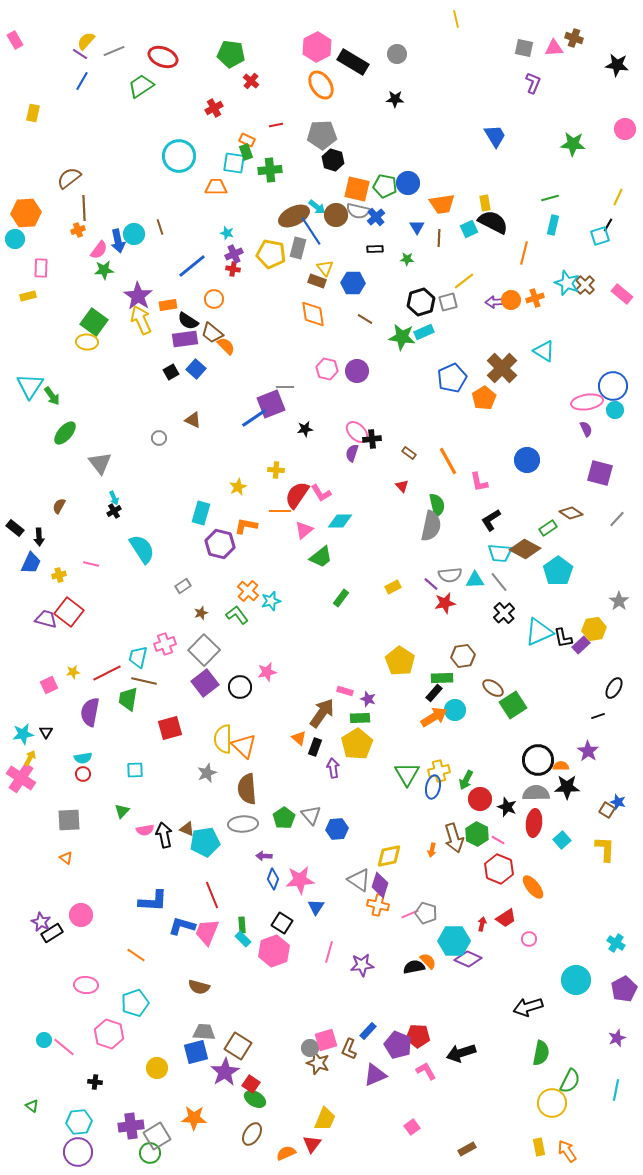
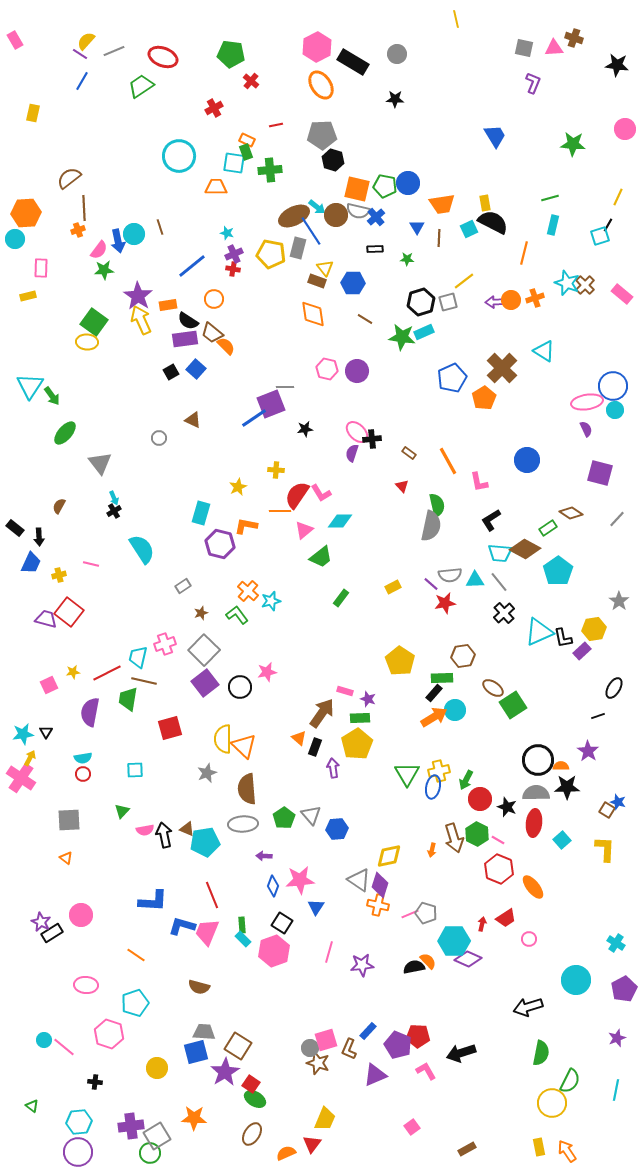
purple rectangle at (581, 645): moved 1 px right, 6 px down
blue diamond at (273, 879): moved 7 px down
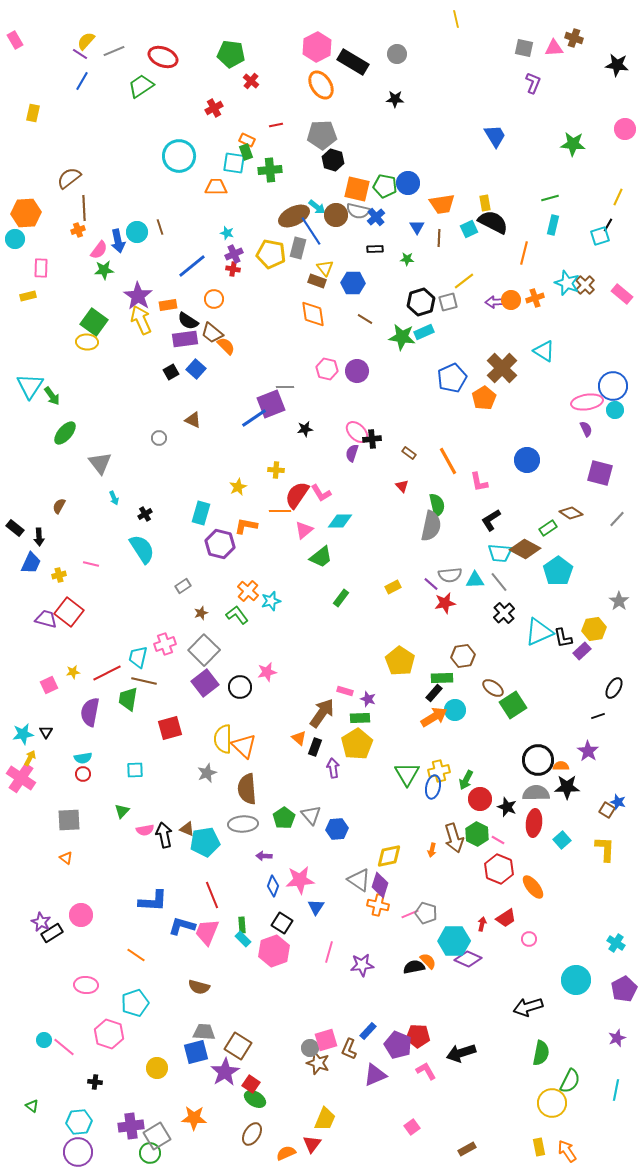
cyan circle at (134, 234): moved 3 px right, 2 px up
black cross at (114, 511): moved 31 px right, 3 px down
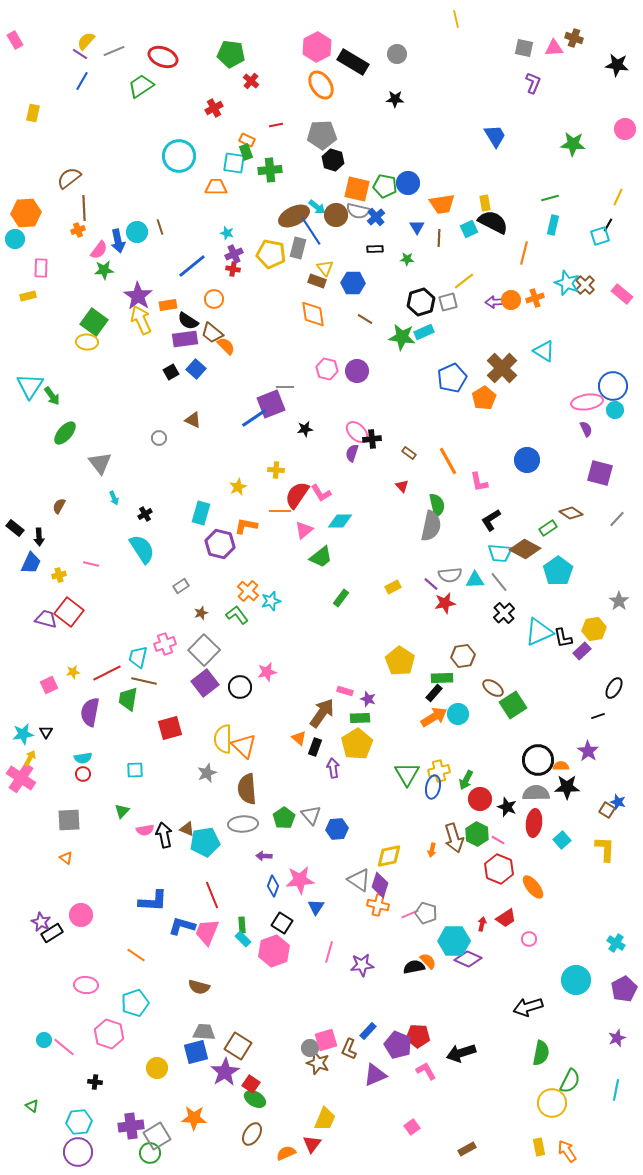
gray rectangle at (183, 586): moved 2 px left
cyan circle at (455, 710): moved 3 px right, 4 px down
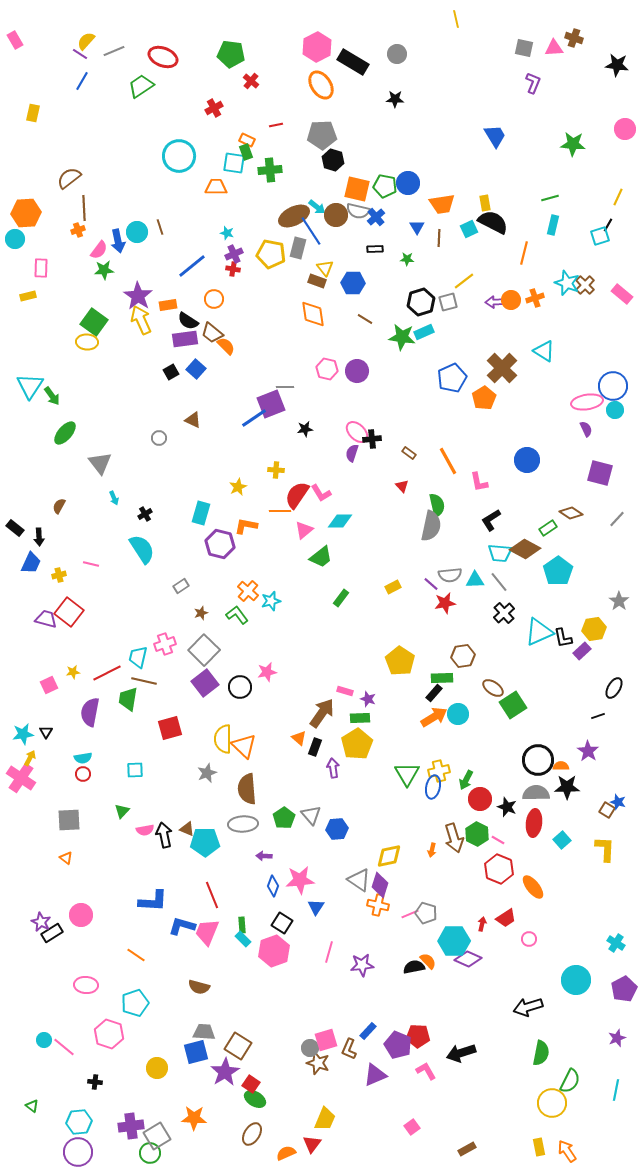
cyan pentagon at (205, 842): rotated 8 degrees clockwise
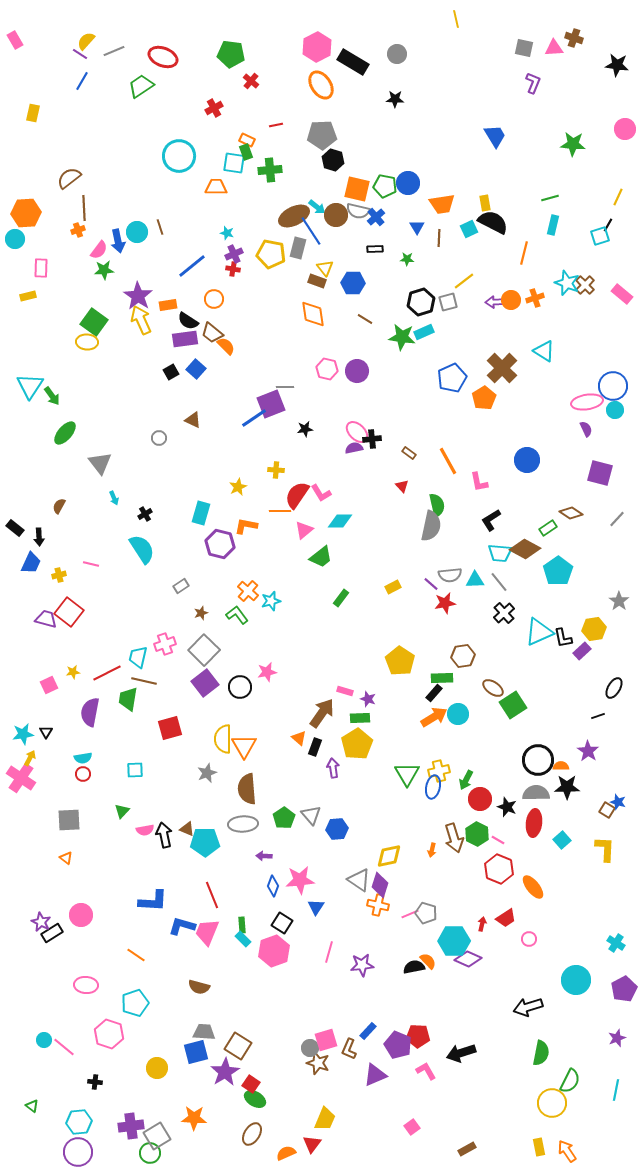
purple semicircle at (352, 453): moved 2 px right, 5 px up; rotated 60 degrees clockwise
orange triangle at (244, 746): rotated 16 degrees clockwise
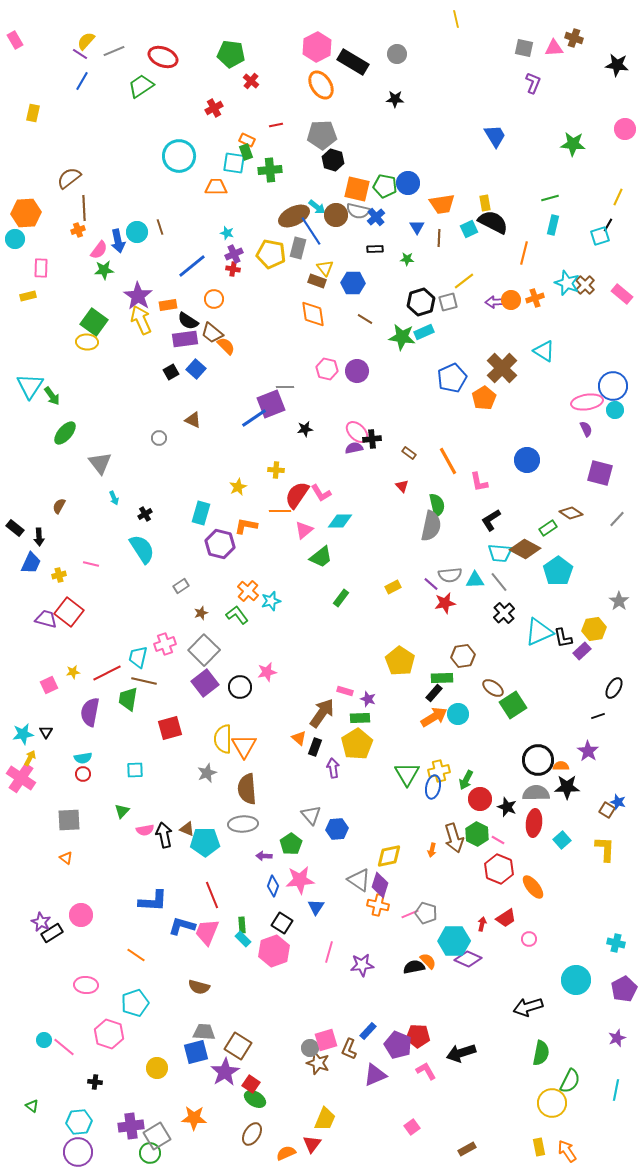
green pentagon at (284, 818): moved 7 px right, 26 px down
cyan cross at (616, 943): rotated 18 degrees counterclockwise
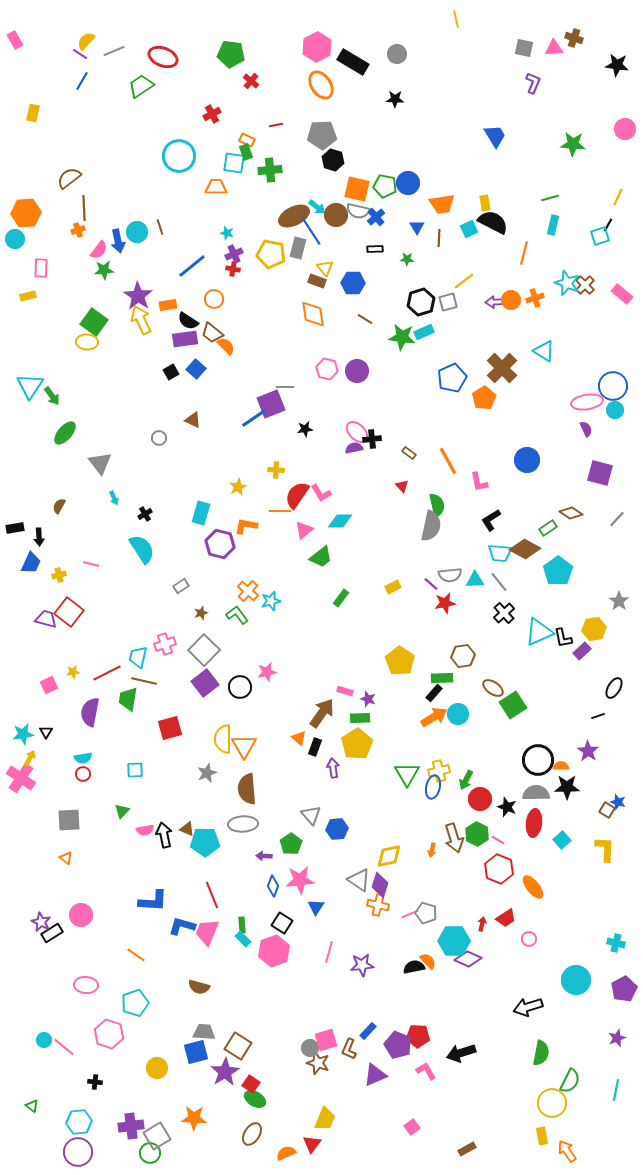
red cross at (214, 108): moved 2 px left, 6 px down
black rectangle at (15, 528): rotated 48 degrees counterclockwise
yellow rectangle at (539, 1147): moved 3 px right, 11 px up
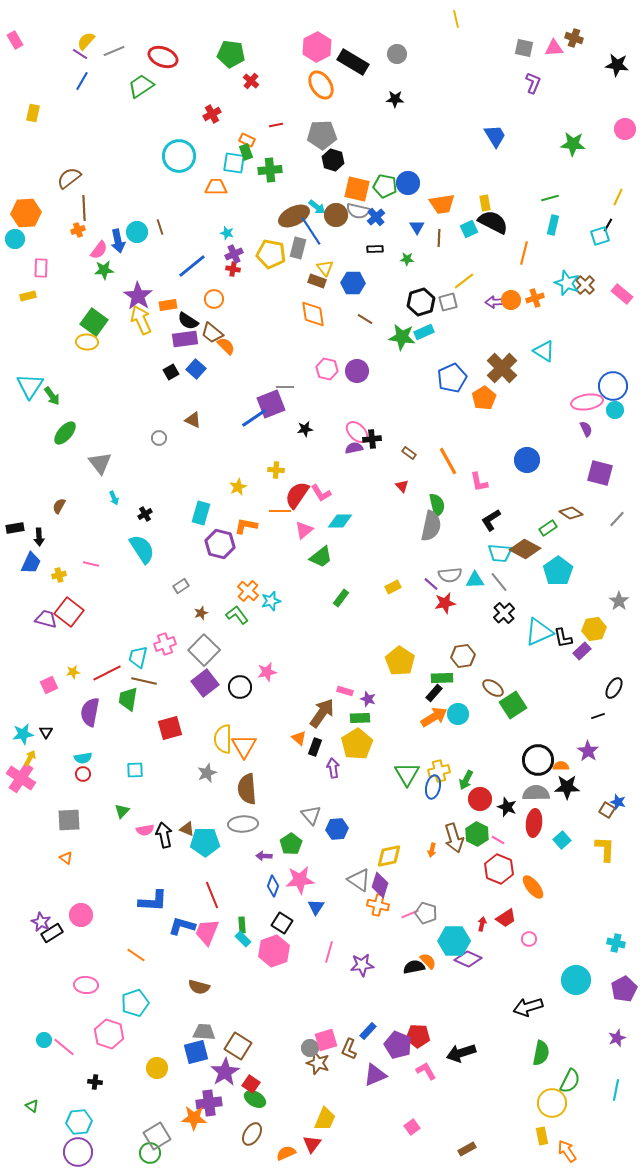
purple cross at (131, 1126): moved 78 px right, 23 px up
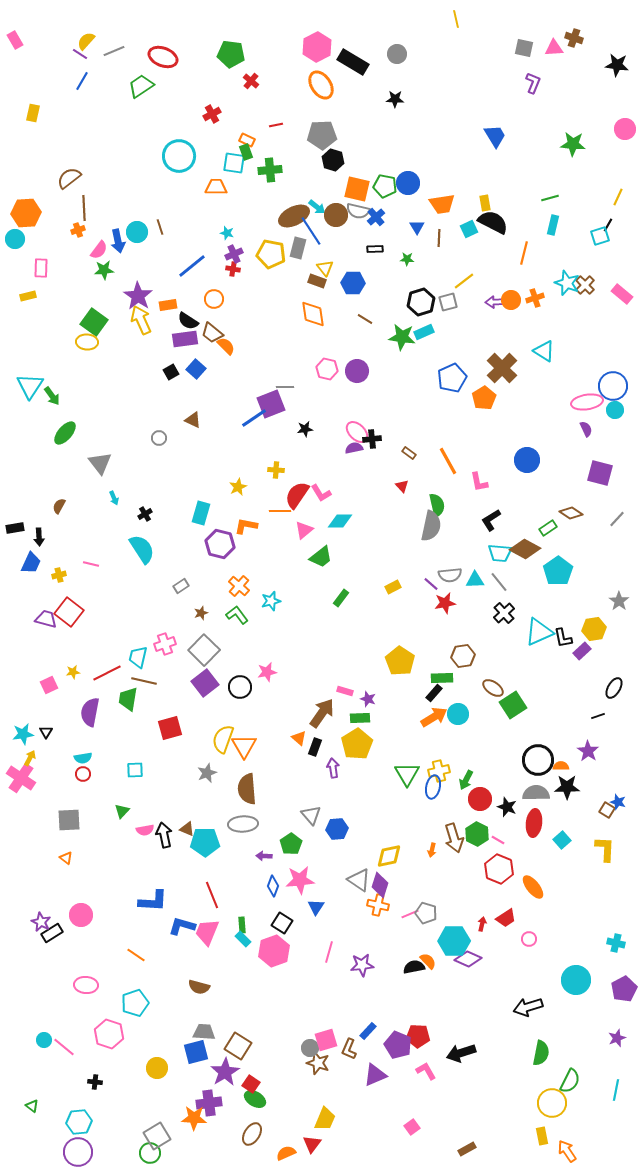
orange cross at (248, 591): moved 9 px left, 5 px up
yellow semicircle at (223, 739): rotated 20 degrees clockwise
